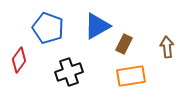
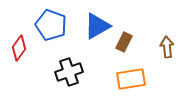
blue pentagon: moved 3 px right, 3 px up
brown rectangle: moved 2 px up
red diamond: moved 12 px up
orange rectangle: moved 3 px down
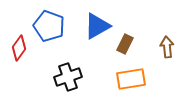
blue pentagon: moved 2 px left, 1 px down
brown rectangle: moved 1 px right, 2 px down
black cross: moved 1 px left, 5 px down
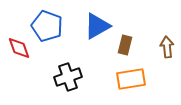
blue pentagon: moved 2 px left
brown rectangle: moved 1 px down; rotated 12 degrees counterclockwise
red diamond: rotated 55 degrees counterclockwise
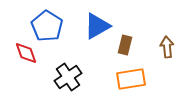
blue pentagon: rotated 12 degrees clockwise
red diamond: moved 7 px right, 5 px down
black cross: rotated 16 degrees counterclockwise
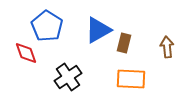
blue triangle: moved 1 px right, 4 px down
brown rectangle: moved 1 px left, 2 px up
orange rectangle: rotated 12 degrees clockwise
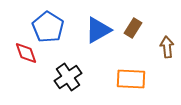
blue pentagon: moved 1 px right, 1 px down
brown rectangle: moved 9 px right, 15 px up; rotated 18 degrees clockwise
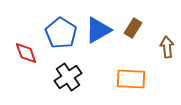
blue pentagon: moved 13 px right, 6 px down
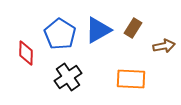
blue pentagon: moved 1 px left, 1 px down
brown arrow: moved 3 px left, 1 px up; rotated 85 degrees clockwise
red diamond: rotated 20 degrees clockwise
